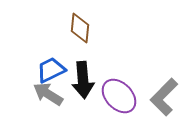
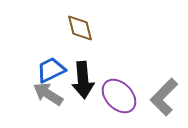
brown diamond: rotated 20 degrees counterclockwise
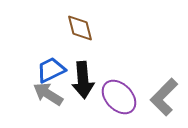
purple ellipse: moved 1 px down
